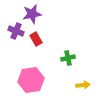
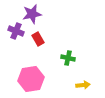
red rectangle: moved 2 px right
green cross: rotated 24 degrees clockwise
pink hexagon: moved 1 px up
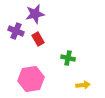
purple star: moved 3 px right
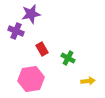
purple star: moved 4 px left
red rectangle: moved 4 px right, 10 px down
green cross: rotated 16 degrees clockwise
yellow arrow: moved 5 px right, 4 px up
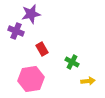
green cross: moved 4 px right, 4 px down
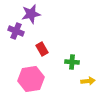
green cross: rotated 24 degrees counterclockwise
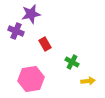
red rectangle: moved 3 px right, 5 px up
green cross: rotated 24 degrees clockwise
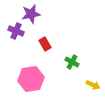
yellow arrow: moved 5 px right, 4 px down; rotated 32 degrees clockwise
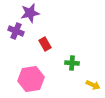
purple star: moved 1 px left, 1 px up
green cross: moved 1 px down; rotated 24 degrees counterclockwise
